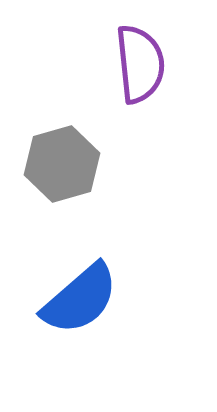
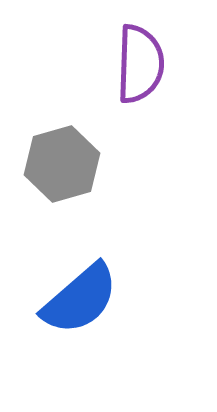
purple semicircle: rotated 8 degrees clockwise
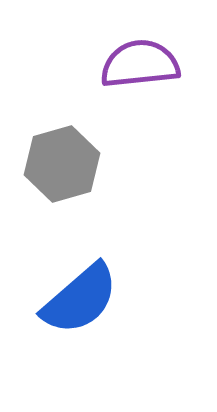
purple semicircle: rotated 98 degrees counterclockwise
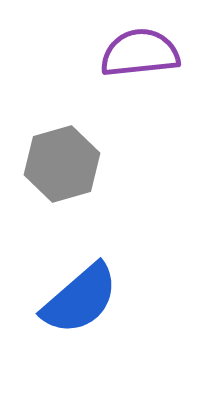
purple semicircle: moved 11 px up
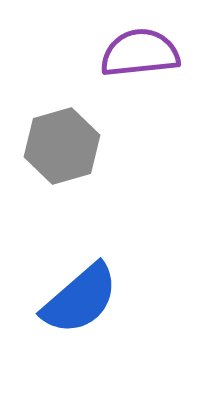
gray hexagon: moved 18 px up
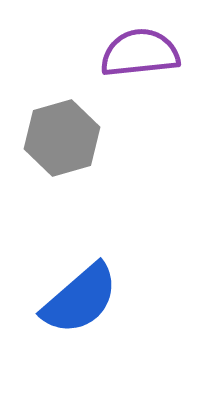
gray hexagon: moved 8 px up
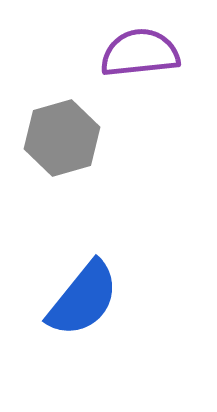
blue semicircle: moved 3 px right; rotated 10 degrees counterclockwise
